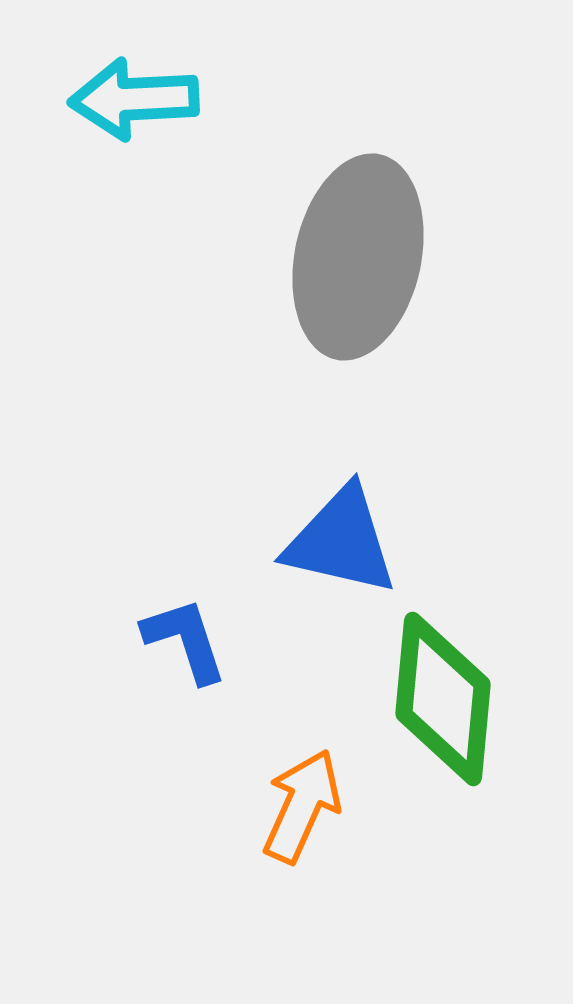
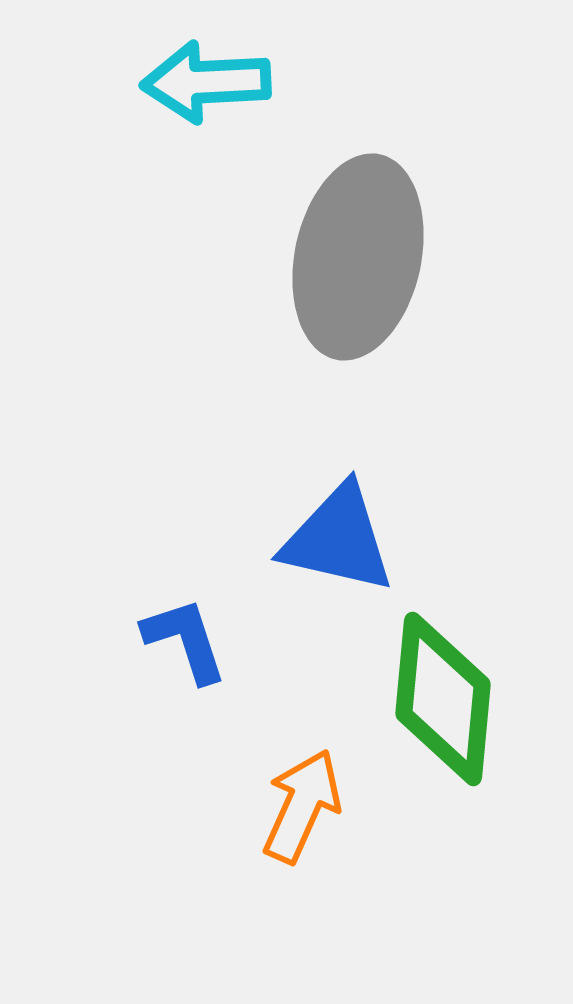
cyan arrow: moved 72 px right, 17 px up
blue triangle: moved 3 px left, 2 px up
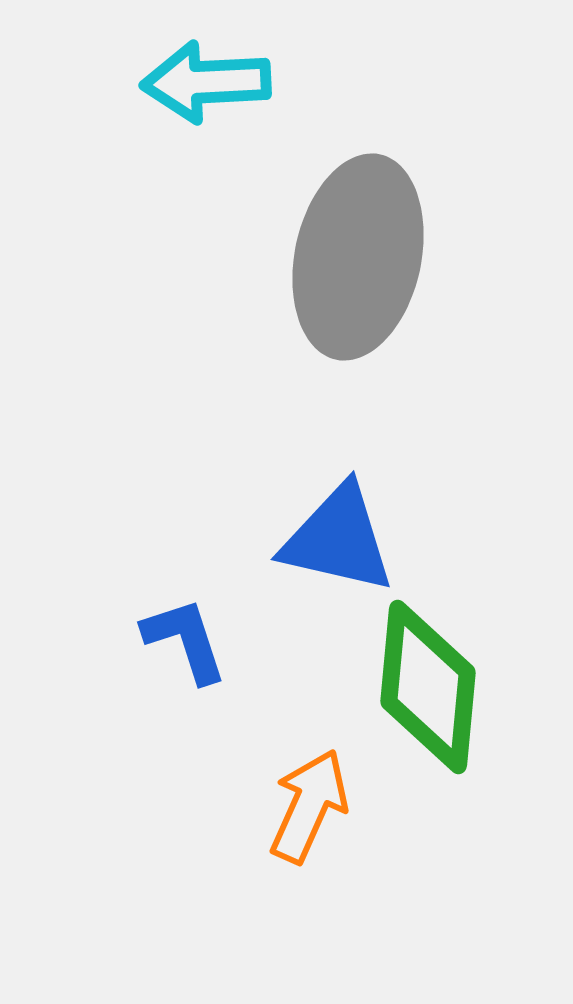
green diamond: moved 15 px left, 12 px up
orange arrow: moved 7 px right
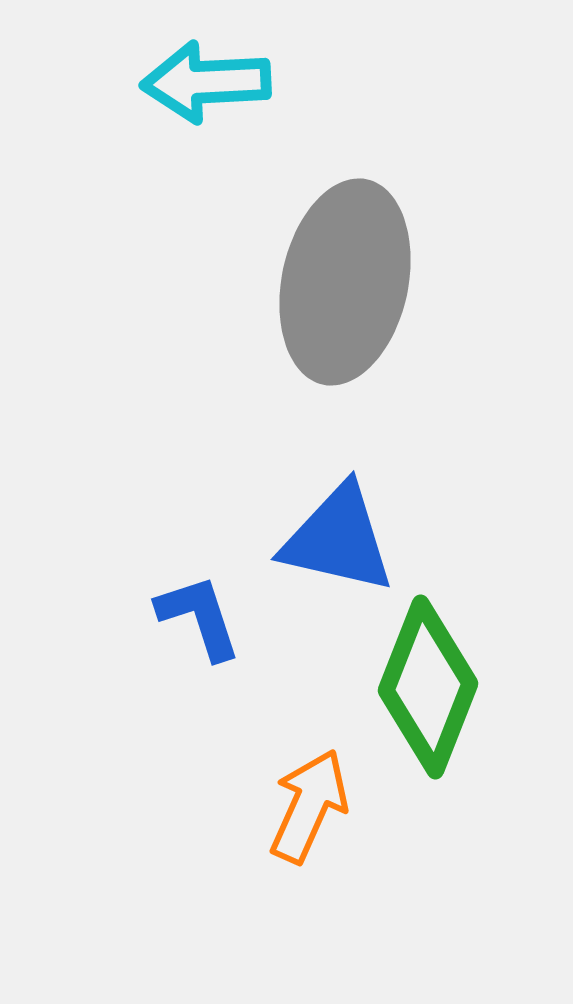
gray ellipse: moved 13 px left, 25 px down
blue L-shape: moved 14 px right, 23 px up
green diamond: rotated 16 degrees clockwise
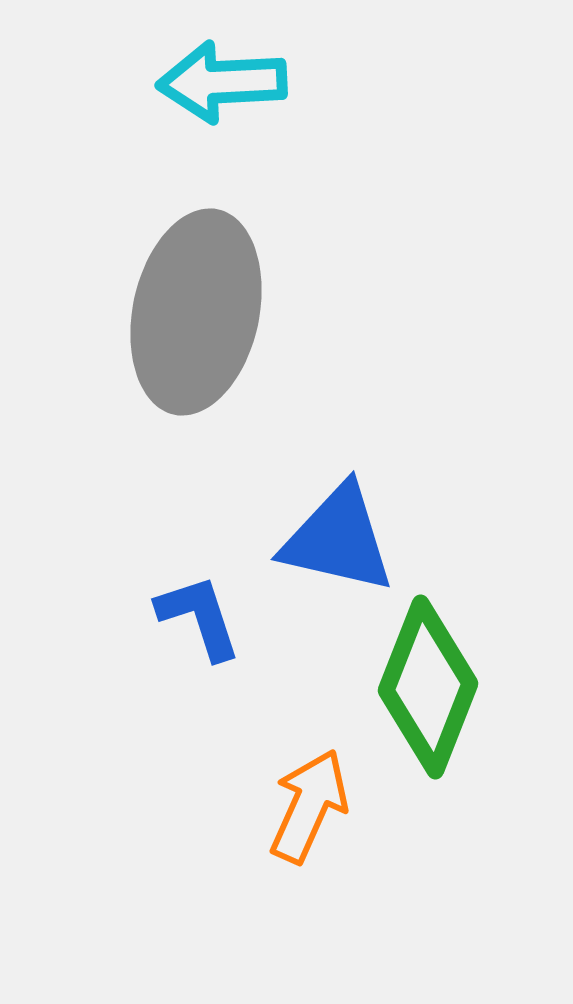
cyan arrow: moved 16 px right
gray ellipse: moved 149 px left, 30 px down
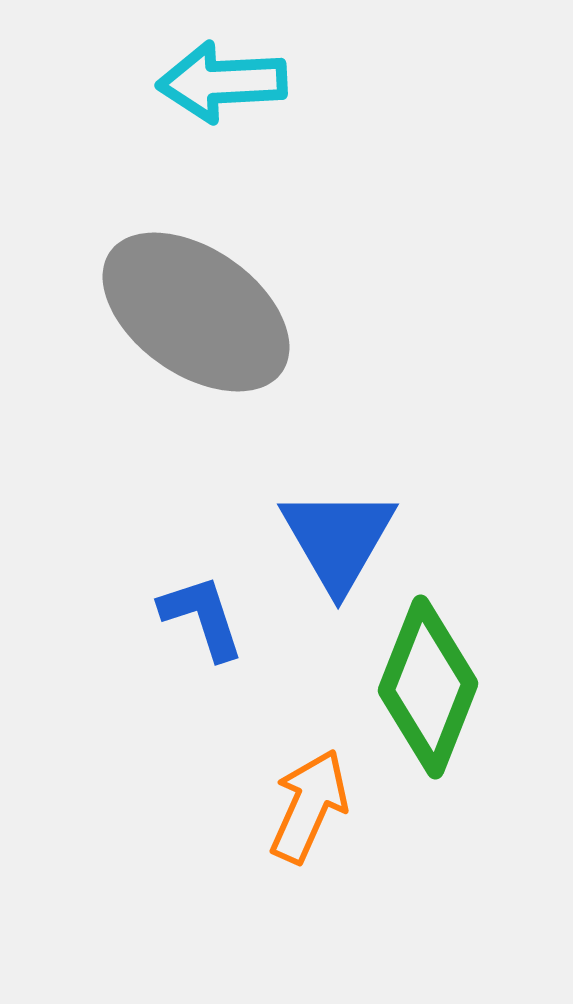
gray ellipse: rotated 67 degrees counterclockwise
blue triangle: rotated 47 degrees clockwise
blue L-shape: moved 3 px right
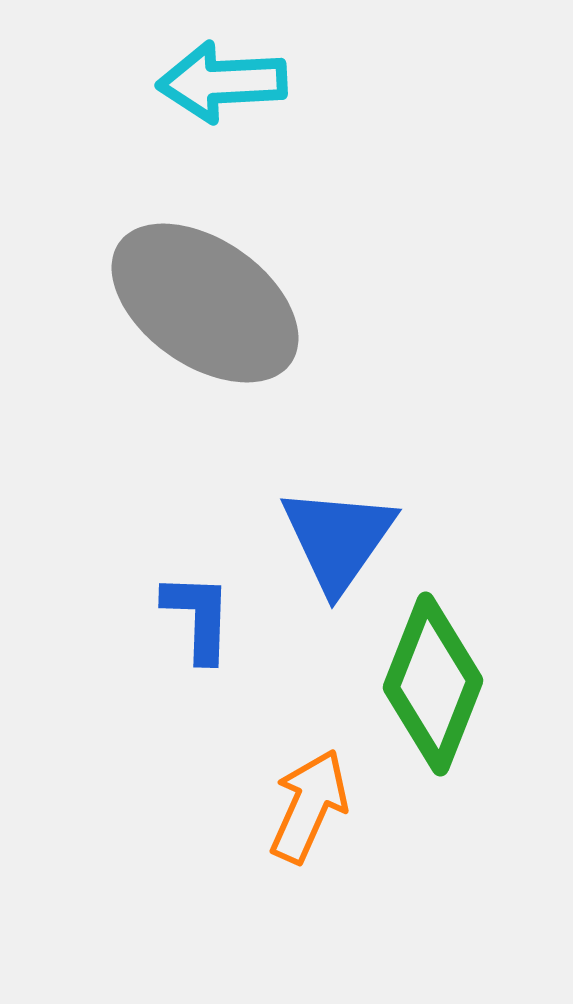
gray ellipse: moved 9 px right, 9 px up
blue triangle: rotated 5 degrees clockwise
blue L-shape: moved 4 px left; rotated 20 degrees clockwise
green diamond: moved 5 px right, 3 px up
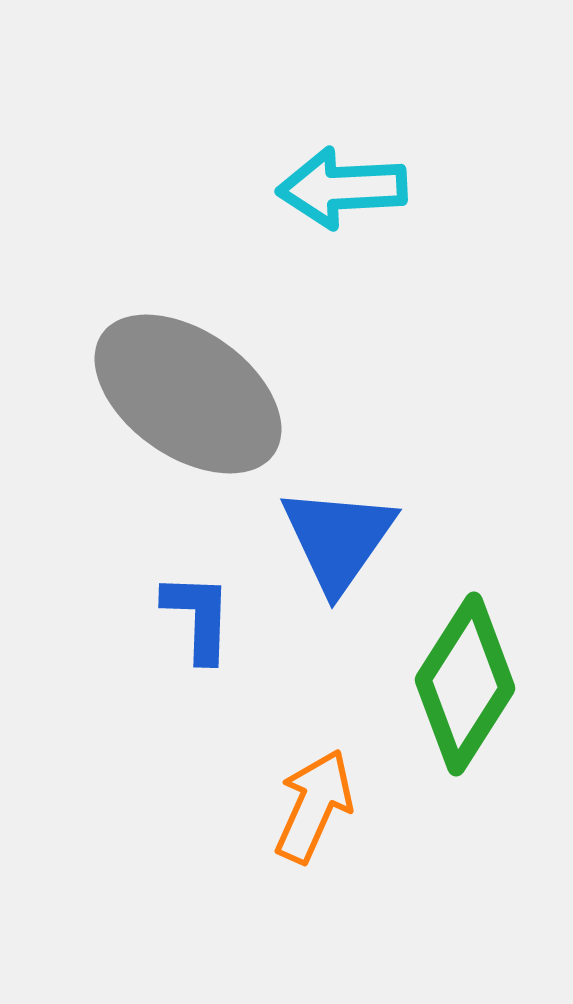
cyan arrow: moved 120 px right, 106 px down
gray ellipse: moved 17 px left, 91 px down
green diamond: moved 32 px right; rotated 11 degrees clockwise
orange arrow: moved 5 px right
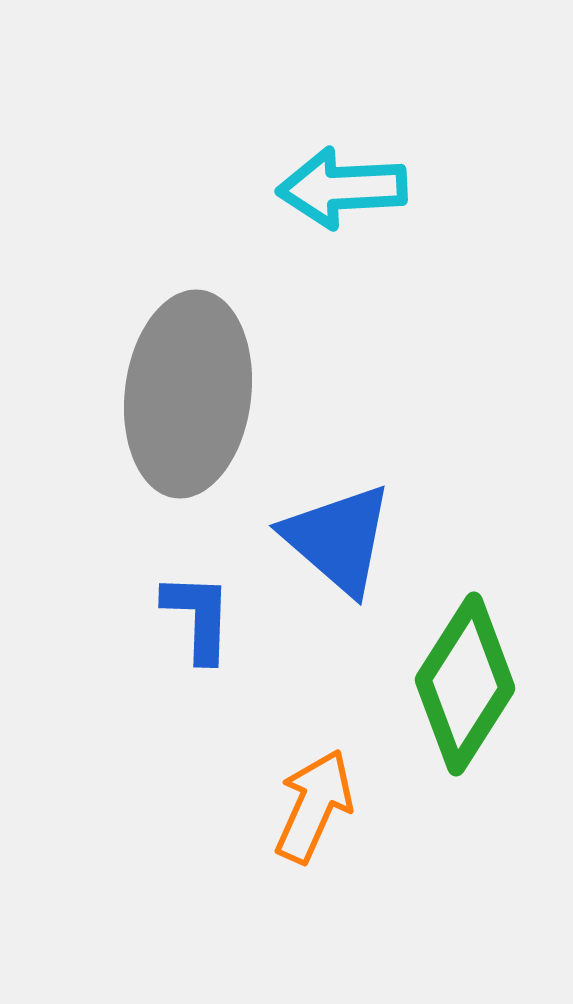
gray ellipse: rotated 62 degrees clockwise
blue triangle: rotated 24 degrees counterclockwise
